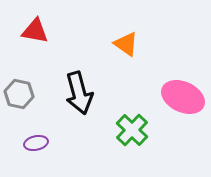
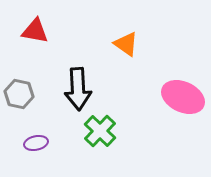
black arrow: moved 1 px left, 4 px up; rotated 12 degrees clockwise
green cross: moved 32 px left, 1 px down
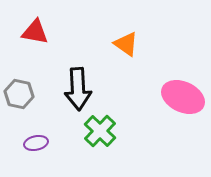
red triangle: moved 1 px down
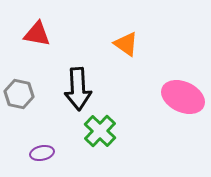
red triangle: moved 2 px right, 2 px down
purple ellipse: moved 6 px right, 10 px down
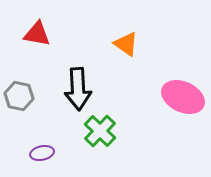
gray hexagon: moved 2 px down
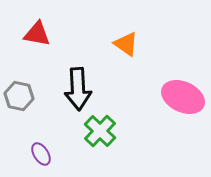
purple ellipse: moved 1 px left, 1 px down; rotated 70 degrees clockwise
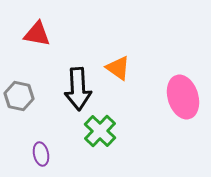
orange triangle: moved 8 px left, 24 px down
pink ellipse: rotated 48 degrees clockwise
purple ellipse: rotated 20 degrees clockwise
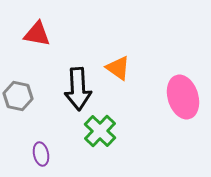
gray hexagon: moved 1 px left
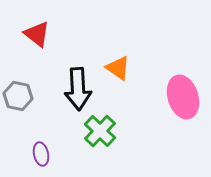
red triangle: rotated 28 degrees clockwise
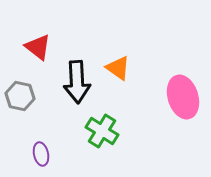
red triangle: moved 1 px right, 13 px down
black arrow: moved 1 px left, 7 px up
gray hexagon: moved 2 px right
green cross: moved 2 px right; rotated 12 degrees counterclockwise
